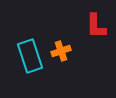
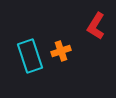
red L-shape: rotated 32 degrees clockwise
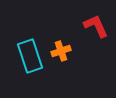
red L-shape: rotated 124 degrees clockwise
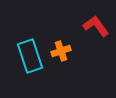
red L-shape: rotated 12 degrees counterclockwise
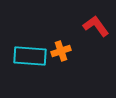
cyan rectangle: rotated 68 degrees counterclockwise
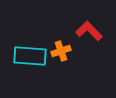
red L-shape: moved 7 px left, 5 px down; rotated 8 degrees counterclockwise
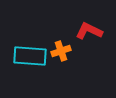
red L-shape: rotated 20 degrees counterclockwise
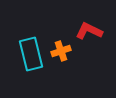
cyan rectangle: moved 1 px right, 2 px up; rotated 72 degrees clockwise
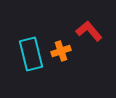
red L-shape: rotated 24 degrees clockwise
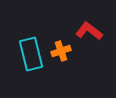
red L-shape: rotated 12 degrees counterclockwise
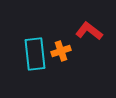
cyan rectangle: moved 4 px right; rotated 8 degrees clockwise
